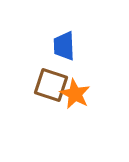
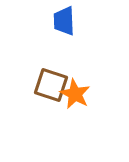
blue trapezoid: moved 25 px up
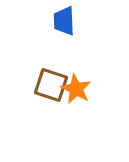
orange star: moved 1 px right, 5 px up
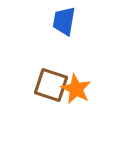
blue trapezoid: rotated 12 degrees clockwise
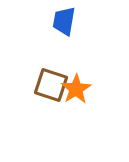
orange star: rotated 12 degrees clockwise
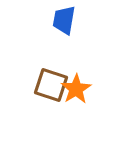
blue trapezoid: moved 1 px up
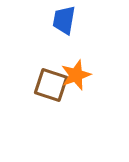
orange star: moved 14 px up; rotated 12 degrees clockwise
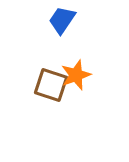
blue trapezoid: moved 2 px left; rotated 24 degrees clockwise
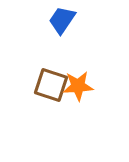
orange star: moved 2 px right, 11 px down; rotated 16 degrees clockwise
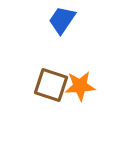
orange star: moved 2 px right
